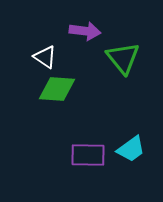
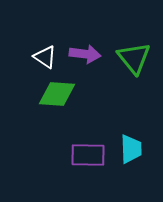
purple arrow: moved 23 px down
green triangle: moved 11 px right
green diamond: moved 5 px down
cyan trapezoid: rotated 56 degrees counterclockwise
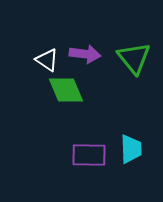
white triangle: moved 2 px right, 3 px down
green diamond: moved 9 px right, 4 px up; rotated 63 degrees clockwise
purple rectangle: moved 1 px right
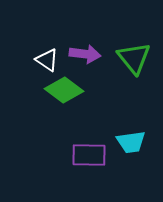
green diamond: moved 2 px left; rotated 30 degrees counterclockwise
cyan trapezoid: moved 7 px up; rotated 84 degrees clockwise
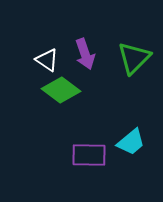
purple arrow: rotated 64 degrees clockwise
green triangle: rotated 24 degrees clockwise
green diamond: moved 3 px left
cyan trapezoid: rotated 32 degrees counterclockwise
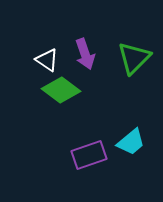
purple rectangle: rotated 20 degrees counterclockwise
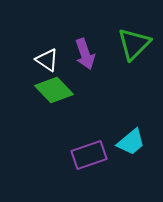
green triangle: moved 14 px up
green diamond: moved 7 px left; rotated 9 degrees clockwise
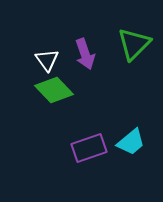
white triangle: rotated 20 degrees clockwise
purple rectangle: moved 7 px up
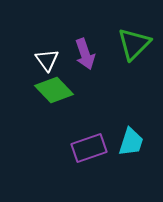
cyan trapezoid: rotated 32 degrees counterclockwise
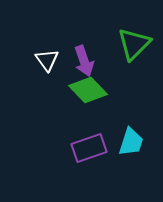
purple arrow: moved 1 px left, 7 px down
green diamond: moved 34 px right
